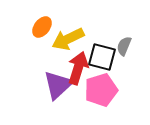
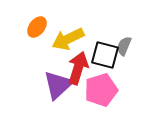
orange ellipse: moved 5 px left
black square: moved 3 px right, 2 px up
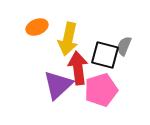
orange ellipse: rotated 30 degrees clockwise
yellow arrow: rotated 52 degrees counterclockwise
red arrow: rotated 24 degrees counterclockwise
